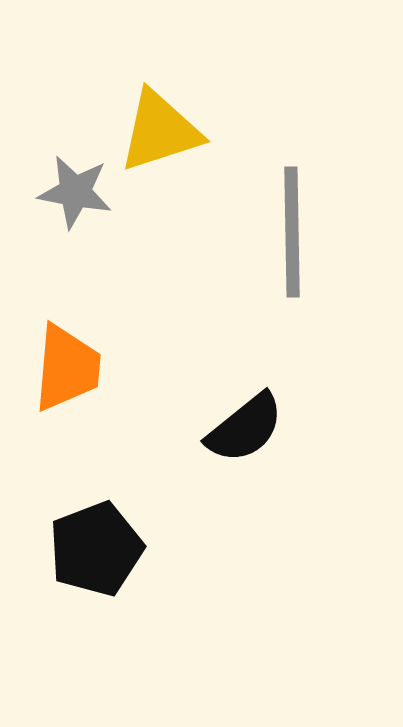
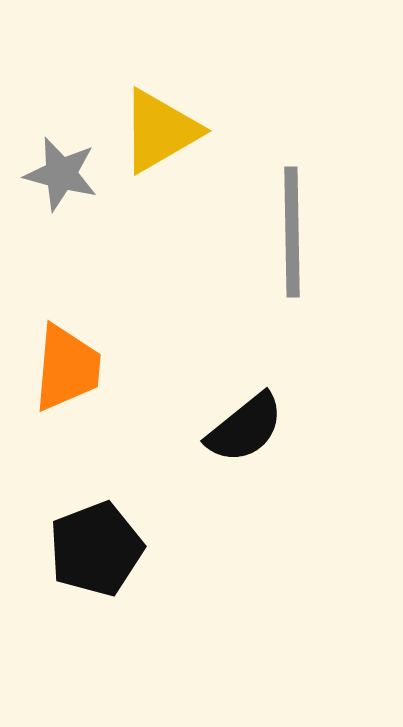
yellow triangle: rotated 12 degrees counterclockwise
gray star: moved 14 px left, 18 px up; rotated 4 degrees clockwise
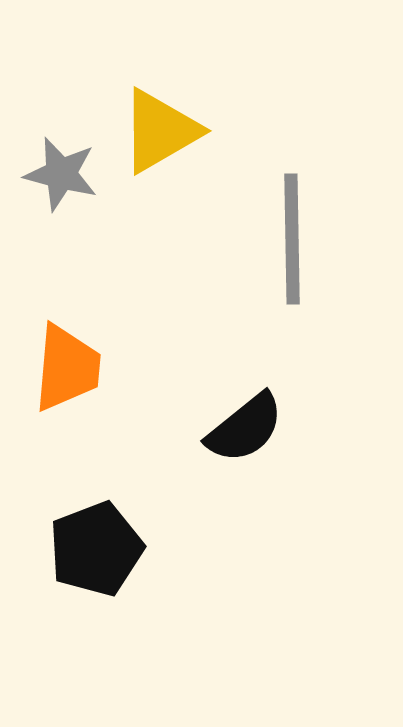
gray line: moved 7 px down
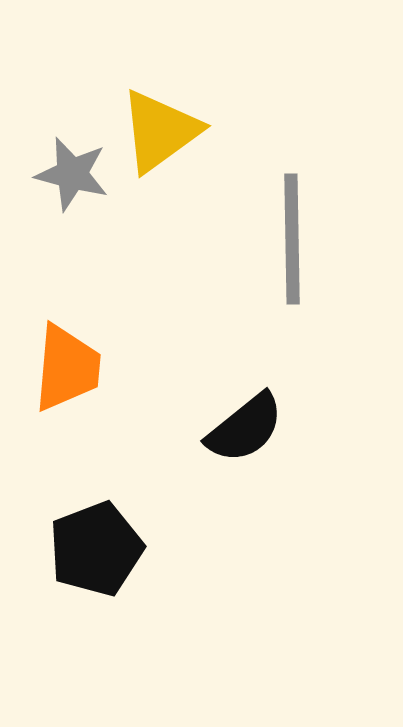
yellow triangle: rotated 6 degrees counterclockwise
gray star: moved 11 px right
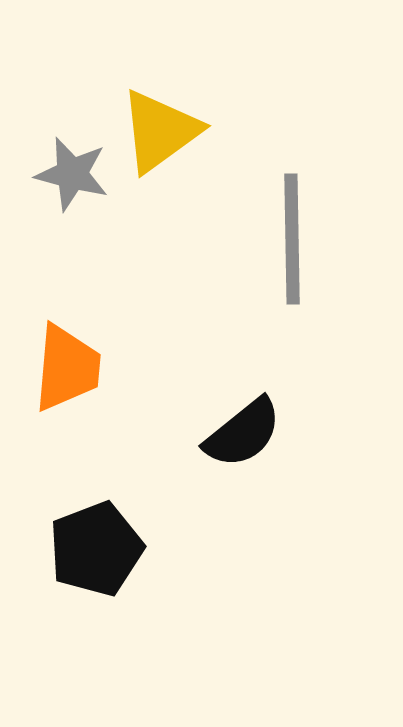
black semicircle: moved 2 px left, 5 px down
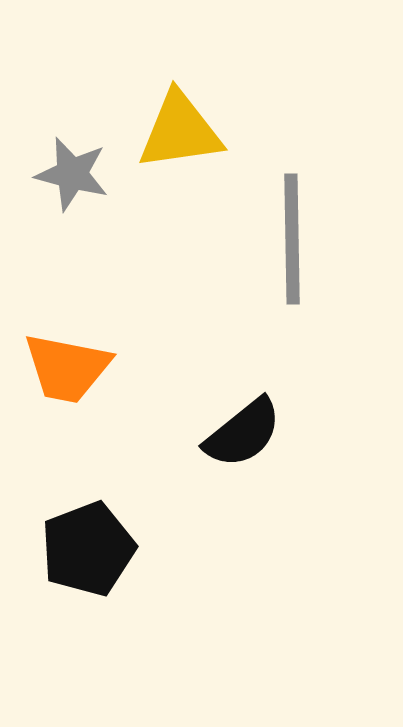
yellow triangle: moved 20 px right; rotated 28 degrees clockwise
orange trapezoid: rotated 96 degrees clockwise
black pentagon: moved 8 px left
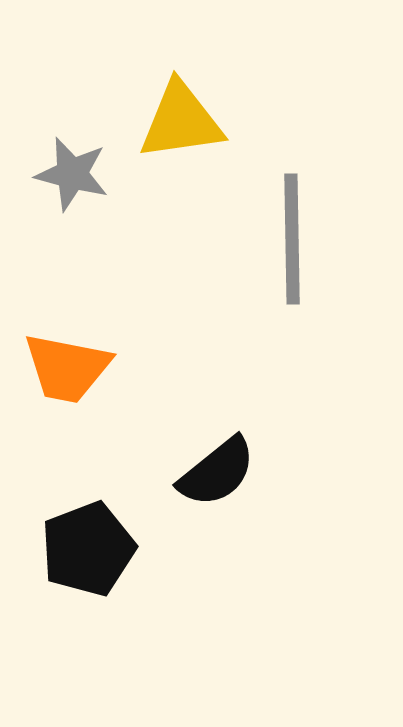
yellow triangle: moved 1 px right, 10 px up
black semicircle: moved 26 px left, 39 px down
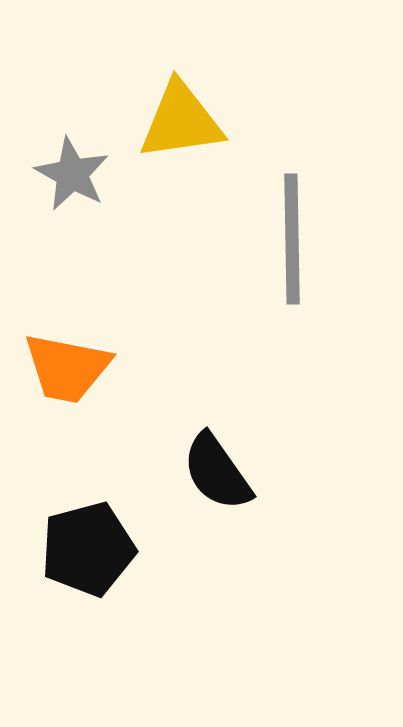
gray star: rotated 14 degrees clockwise
black semicircle: rotated 94 degrees clockwise
black pentagon: rotated 6 degrees clockwise
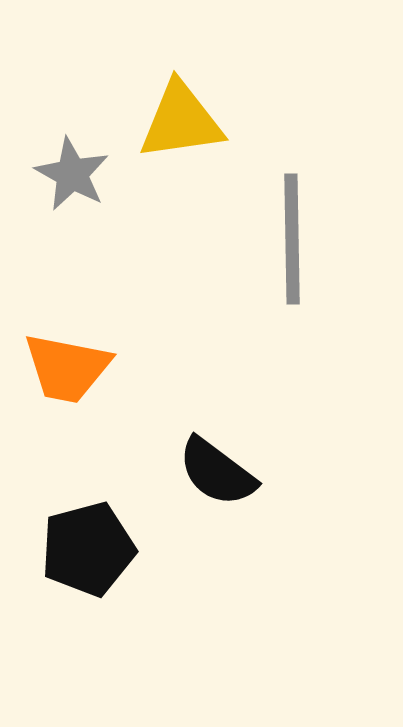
black semicircle: rotated 18 degrees counterclockwise
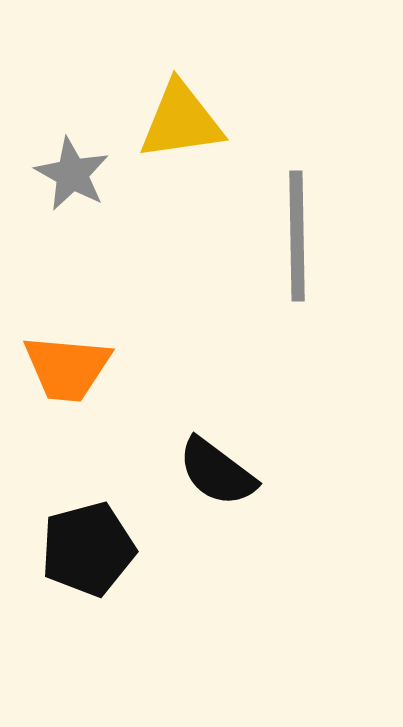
gray line: moved 5 px right, 3 px up
orange trapezoid: rotated 6 degrees counterclockwise
